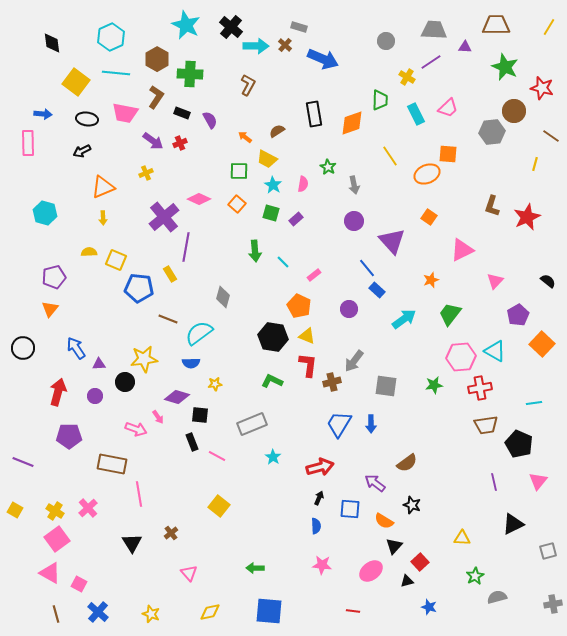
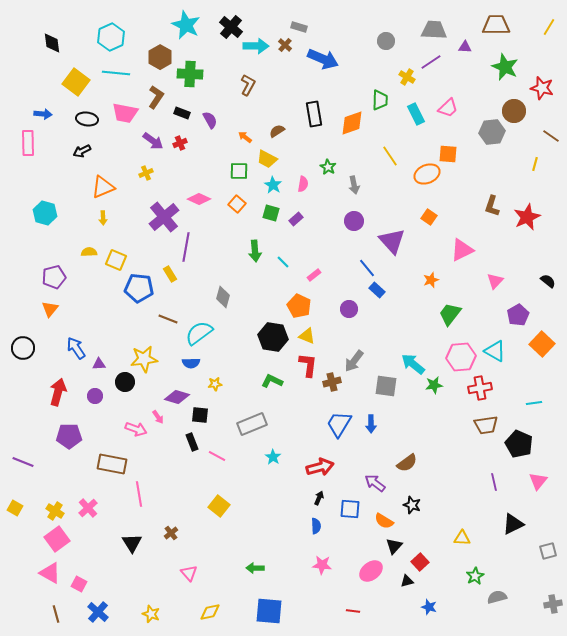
brown hexagon at (157, 59): moved 3 px right, 2 px up
cyan arrow at (404, 319): moved 9 px right, 45 px down; rotated 105 degrees counterclockwise
yellow square at (15, 510): moved 2 px up
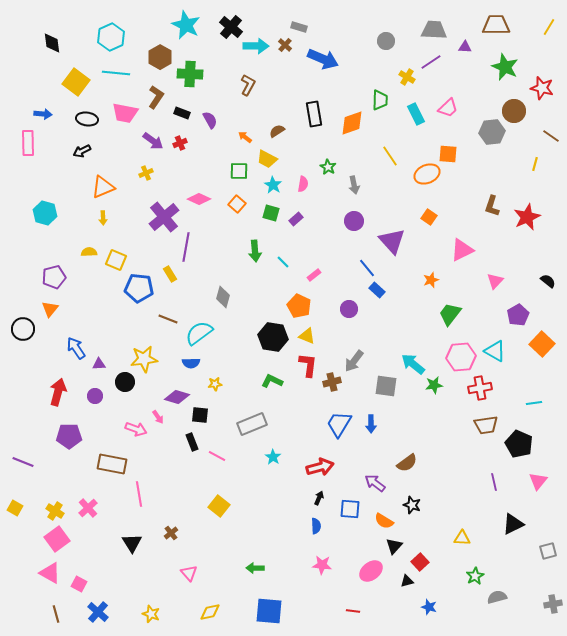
black circle at (23, 348): moved 19 px up
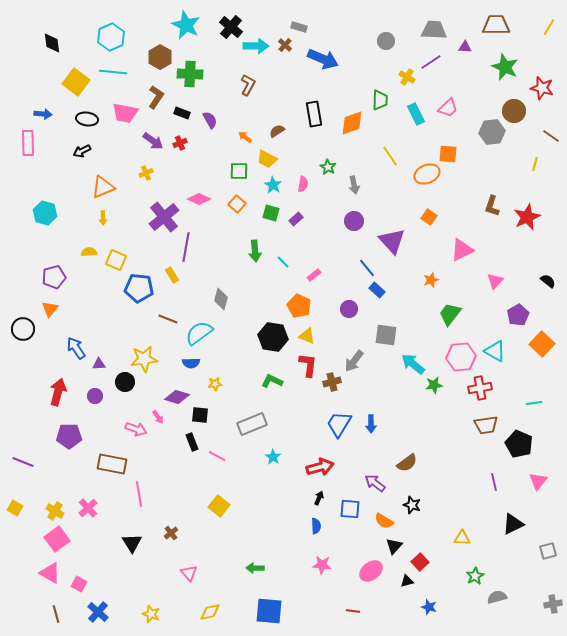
cyan line at (116, 73): moved 3 px left, 1 px up
yellow rectangle at (170, 274): moved 2 px right, 1 px down
gray diamond at (223, 297): moved 2 px left, 2 px down
gray square at (386, 386): moved 51 px up
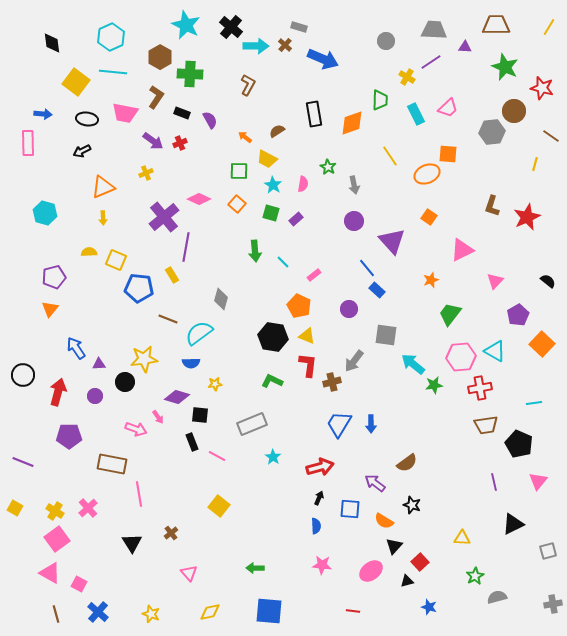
black circle at (23, 329): moved 46 px down
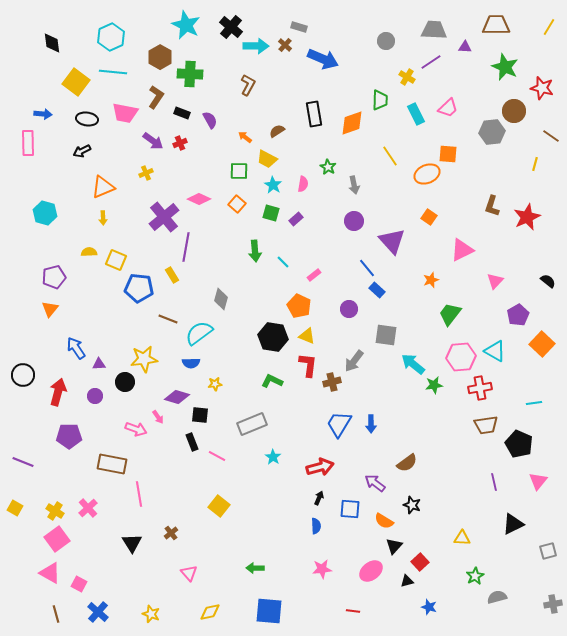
pink star at (322, 565): moved 4 px down; rotated 12 degrees counterclockwise
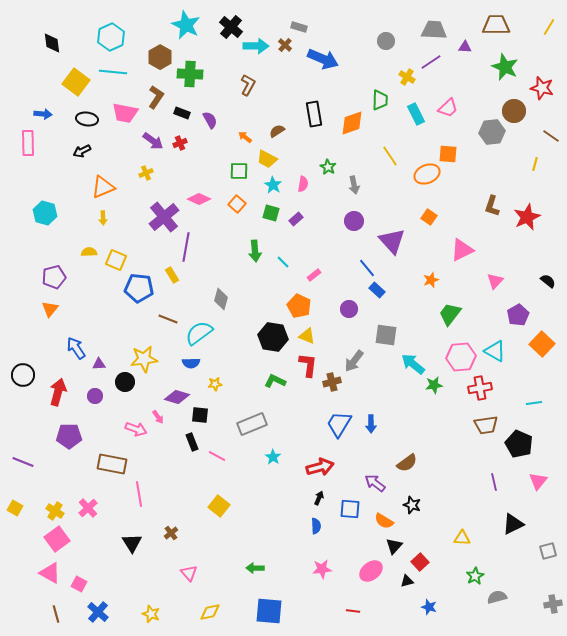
green L-shape at (272, 381): moved 3 px right
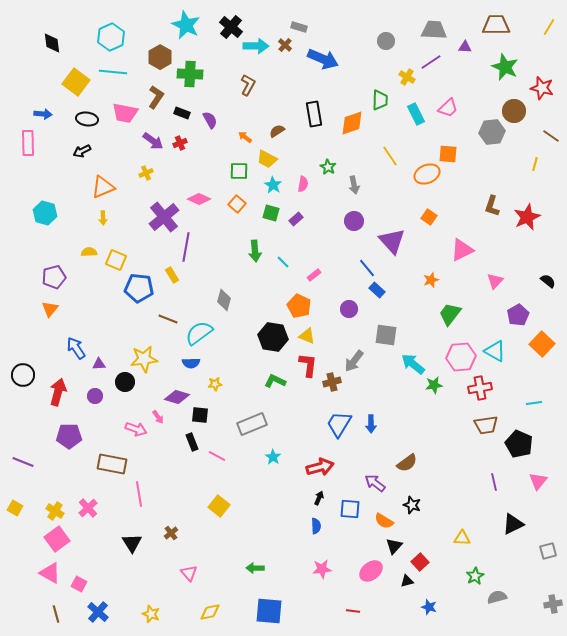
gray diamond at (221, 299): moved 3 px right, 1 px down
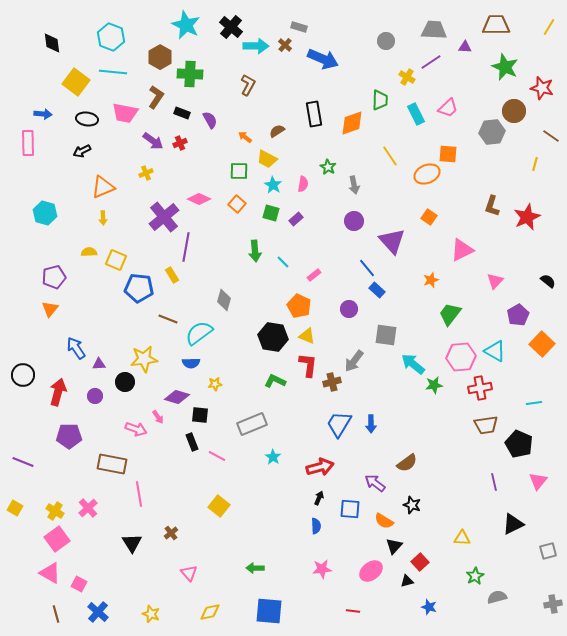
cyan hexagon at (111, 37): rotated 16 degrees counterclockwise
